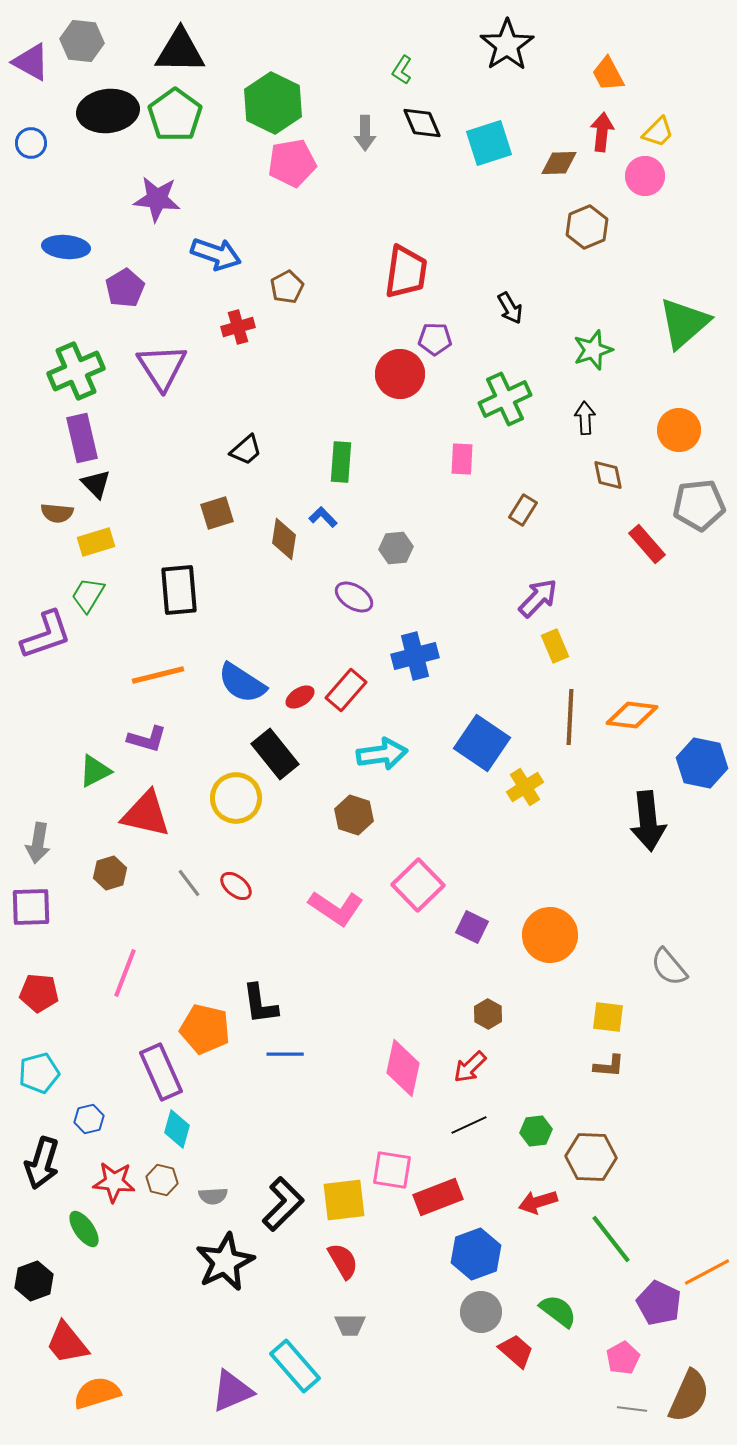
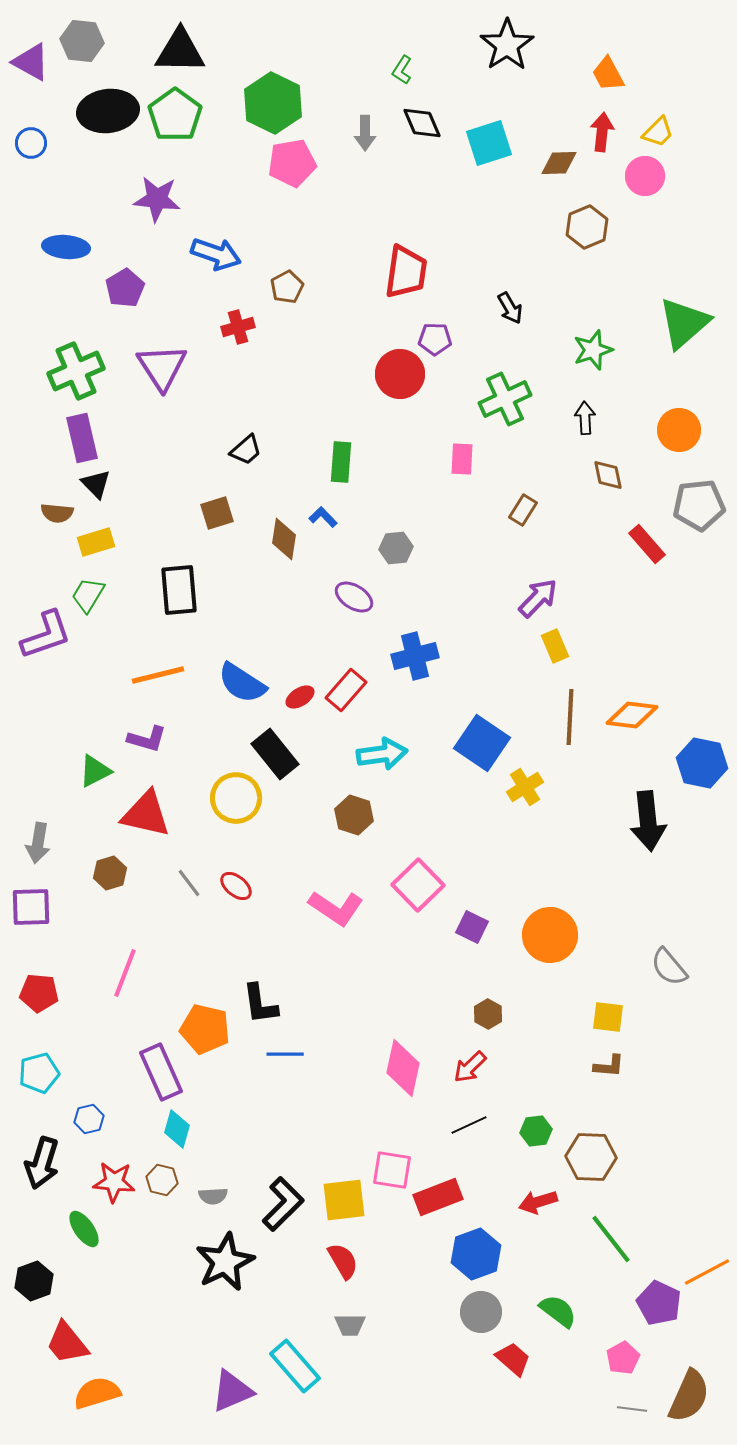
red trapezoid at (516, 1351): moved 3 px left, 8 px down
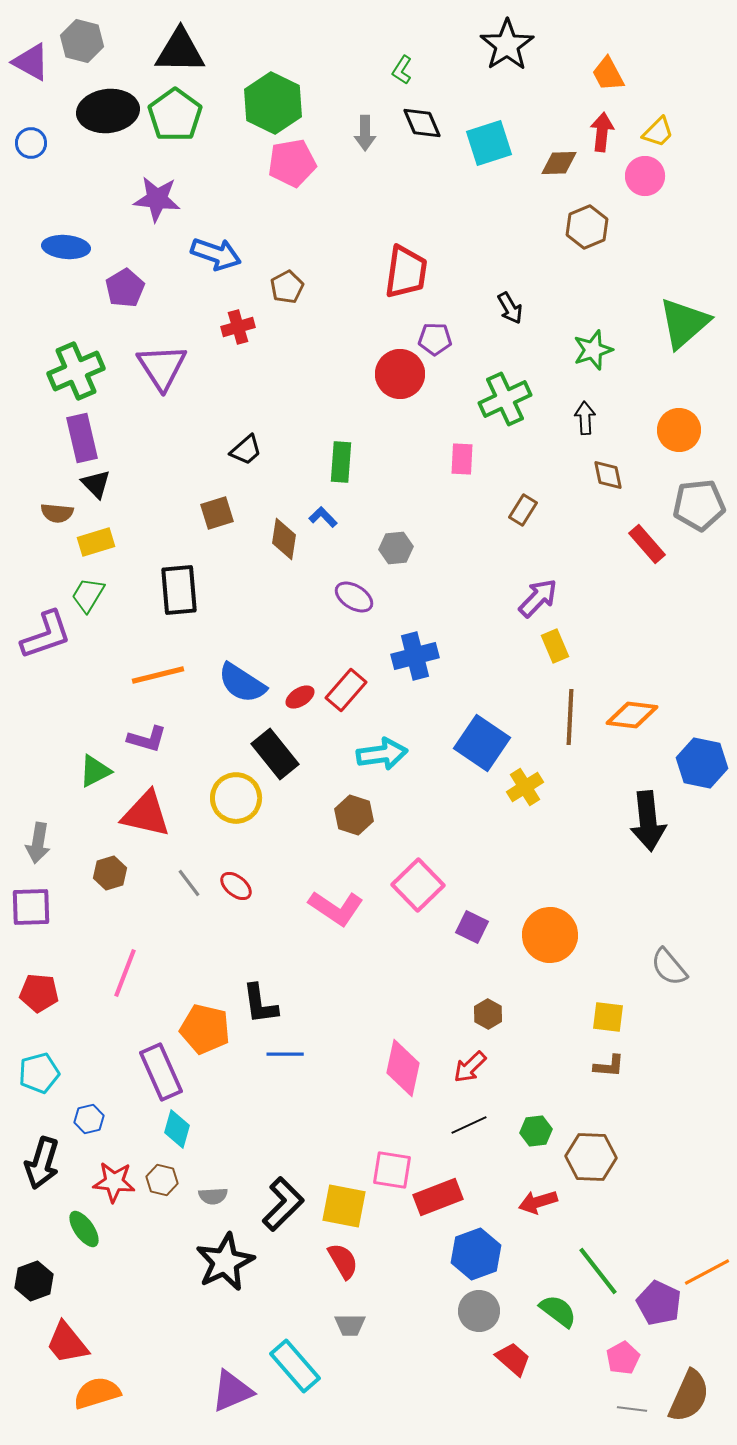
gray hexagon at (82, 41): rotated 9 degrees clockwise
yellow square at (344, 1200): moved 6 px down; rotated 18 degrees clockwise
green line at (611, 1239): moved 13 px left, 32 px down
gray circle at (481, 1312): moved 2 px left, 1 px up
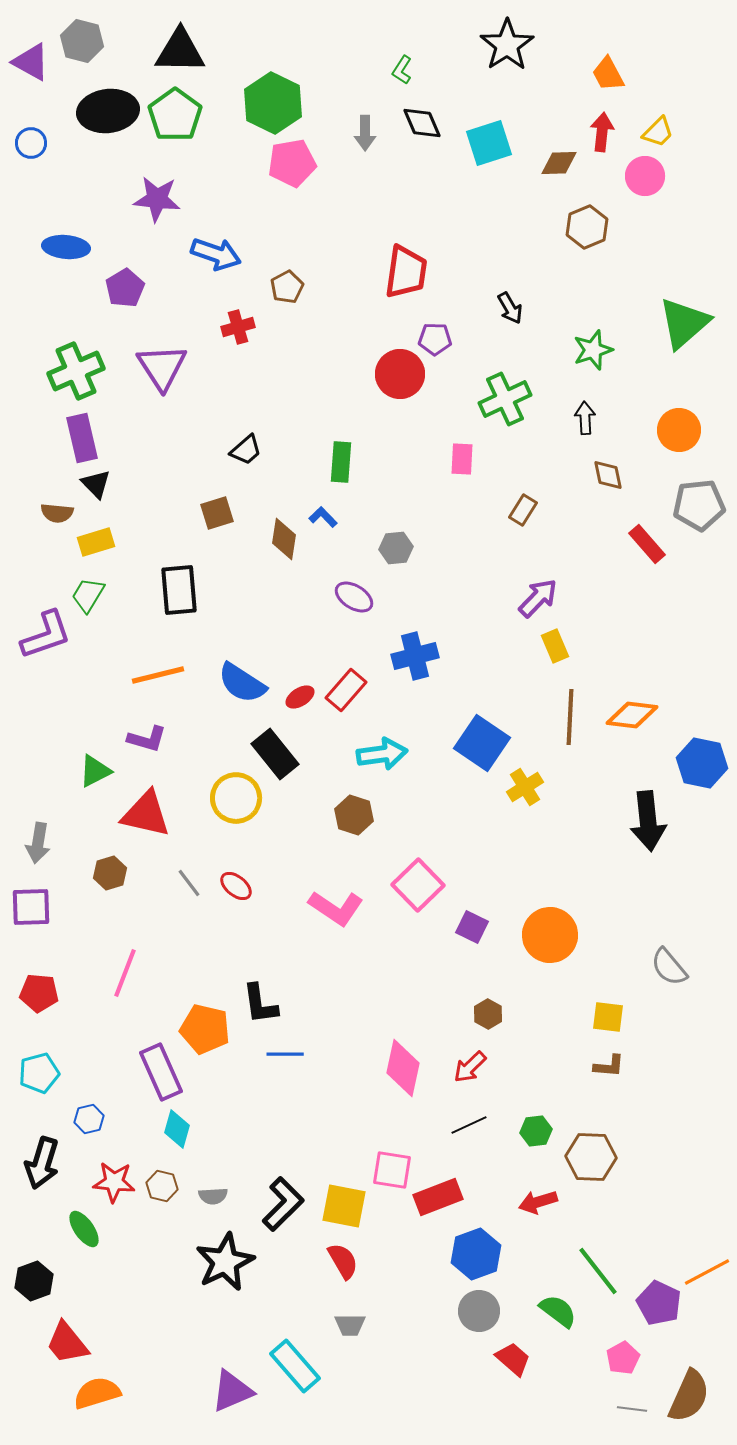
brown hexagon at (162, 1180): moved 6 px down
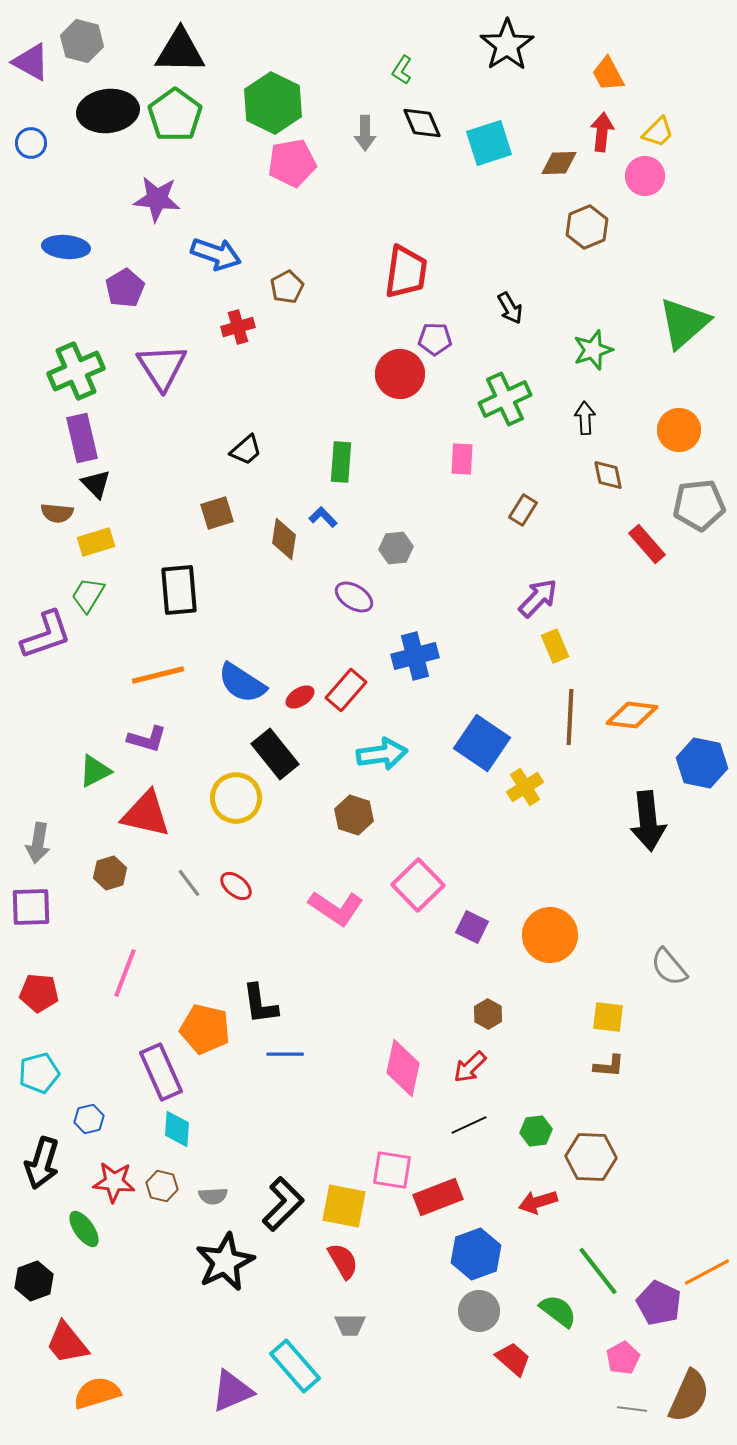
cyan diamond at (177, 1129): rotated 12 degrees counterclockwise
